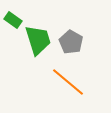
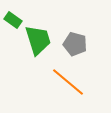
gray pentagon: moved 4 px right, 2 px down; rotated 15 degrees counterclockwise
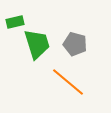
green rectangle: moved 2 px right, 2 px down; rotated 48 degrees counterclockwise
green trapezoid: moved 1 px left, 4 px down
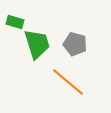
green rectangle: rotated 30 degrees clockwise
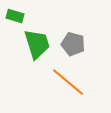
green rectangle: moved 6 px up
gray pentagon: moved 2 px left
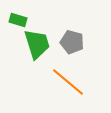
green rectangle: moved 3 px right, 4 px down
gray pentagon: moved 1 px left, 2 px up
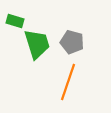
green rectangle: moved 3 px left, 1 px down
orange line: rotated 69 degrees clockwise
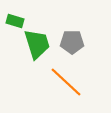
gray pentagon: rotated 15 degrees counterclockwise
orange line: moved 2 px left; rotated 66 degrees counterclockwise
